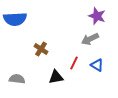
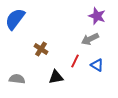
blue semicircle: rotated 130 degrees clockwise
red line: moved 1 px right, 2 px up
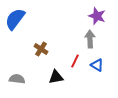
gray arrow: rotated 114 degrees clockwise
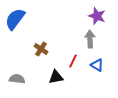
red line: moved 2 px left
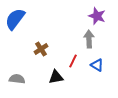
gray arrow: moved 1 px left
brown cross: rotated 24 degrees clockwise
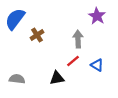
purple star: rotated 12 degrees clockwise
gray arrow: moved 11 px left
brown cross: moved 4 px left, 14 px up
red line: rotated 24 degrees clockwise
black triangle: moved 1 px right, 1 px down
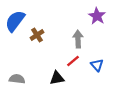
blue semicircle: moved 2 px down
blue triangle: rotated 16 degrees clockwise
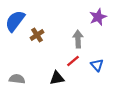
purple star: moved 1 px right, 1 px down; rotated 18 degrees clockwise
